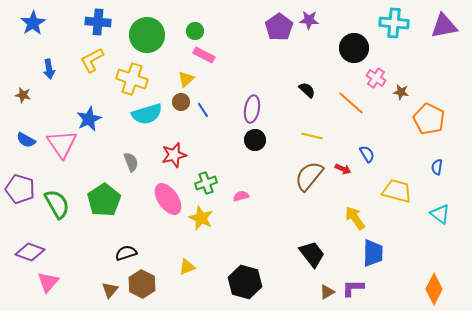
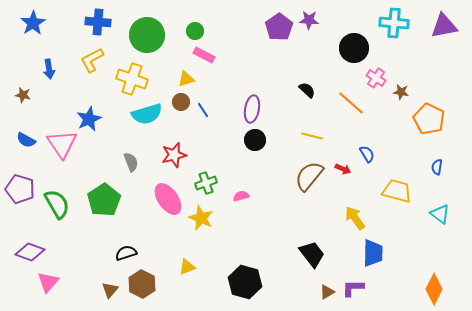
yellow triangle at (186, 79): rotated 24 degrees clockwise
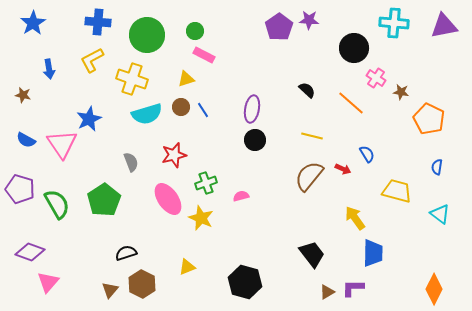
brown circle at (181, 102): moved 5 px down
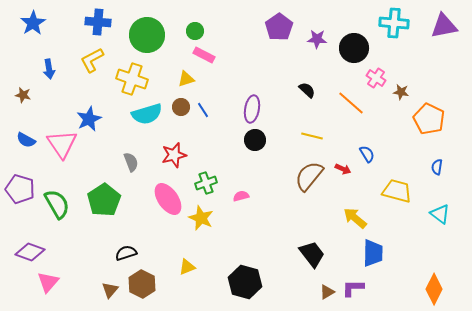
purple star at (309, 20): moved 8 px right, 19 px down
yellow arrow at (355, 218): rotated 15 degrees counterclockwise
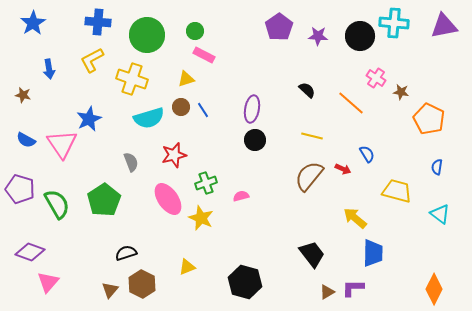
purple star at (317, 39): moved 1 px right, 3 px up
black circle at (354, 48): moved 6 px right, 12 px up
cyan semicircle at (147, 114): moved 2 px right, 4 px down
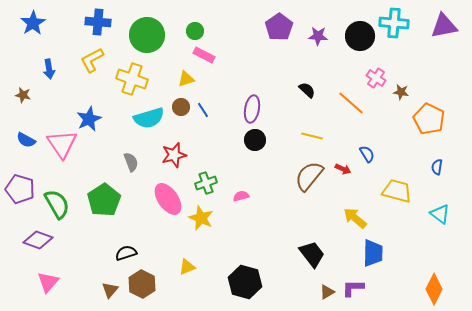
purple diamond at (30, 252): moved 8 px right, 12 px up
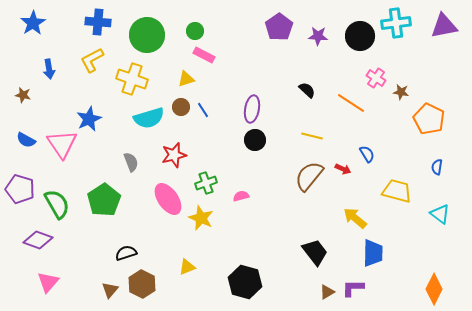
cyan cross at (394, 23): moved 2 px right; rotated 12 degrees counterclockwise
orange line at (351, 103): rotated 8 degrees counterclockwise
black trapezoid at (312, 254): moved 3 px right, 2 px up
